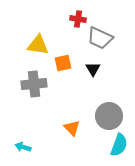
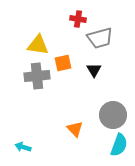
gray trapezoid: rotated 40 degrees counterclockwise
black triangle: moved 1 px right, 1 px down
gray cross: moved 3 px right, 8 px up
gray circle: moved 4 px right, 1 px up
orange triangle: moved 3 px right, 1 px down
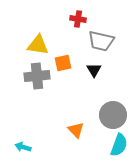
gray trapezoid: moved 1 px right, 3 px down; rotated 28 degrees clockwise
orange triangle: moved 1 px right, 1 px down
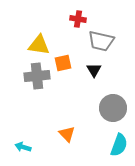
yellow triangle: moved 1 px right
gray circle: moved 7 px up
orange triangle: moved 9 px left, 4 px down
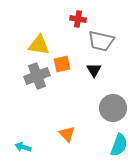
orange square: moved 1 px left, 1 px down
gray cross: rotated 15 degrees counterclockwise
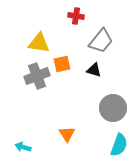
red cross: moved 2 px left, 3 px up
gray trapezoid: rotated 64 degrees counterclockwise
yellow triangle: moved 2 px up
black triangle: rotated 42 degrees counterclockwise
orange triangle: rotated 12 degrees clockwise
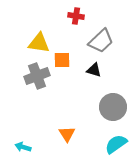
gray trapezoid: rotated 8 degrees clockwise
orange square: moved 4 px up; rotated 12 degrees clockwise
gray circle: moved 1 px up
cyan semicircle: moved 3 px left, 1 px up; rotated 145 degrees counterclockwise
